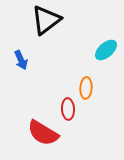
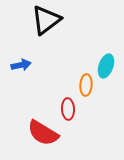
cyan ellipse: moved 16 px down; rotated 30 degrees counterclockwise
blue arrow: moved 5 px down; rotated 78 degrees counterclockwise
orange ellipse: moved 3 px up
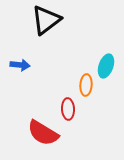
blue arrow: moved 1 px left; rotated 18 degrees clockwise
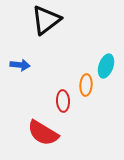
red ellipse: moved 5 px left, 8 px up
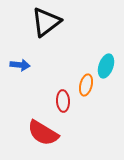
black triangle: moved 2 px down
orange ellipse: rotated 10 degrees clockwise
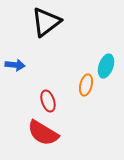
blue arrow: moved 5 px left
red ellipse: moved 15 px left; rotated 15 degrees counterclockwise
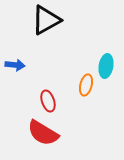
black triangle: moved 2 px up; rotated 8 degrees clockwise
cyan ellipse: rotated 10 degrees counterclockwise
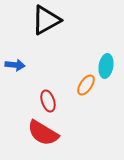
orange ellipse: rotated 20 degrees clockwise
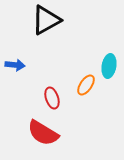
cyan ellipse: moved 3 px right
red ellipse: moved 4 px right, 3 px up
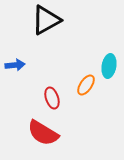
blue arrow: rotated 12 degrees counterclockwise
